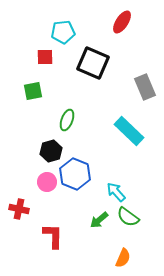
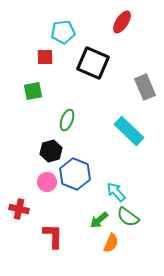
orange semicircle: moved 12 px left, 15 px up
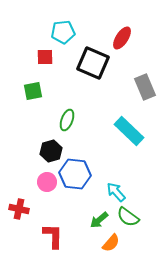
red ellipse: moved 16 px down
blue hexagon: rotated 16 degrees counterclockwise
orange semicircle: rotated 18 degrees clockwise
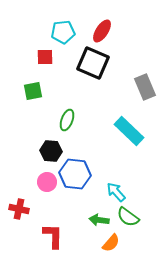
red ellipse: moved 20 px left, 7 px up
black hexagon: rotated 20 degrees clockwise
green arrow: rotated 48 degrees clockwise
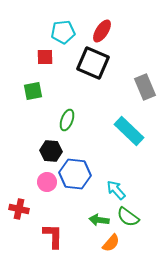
cyan arrow: moved 2 px up
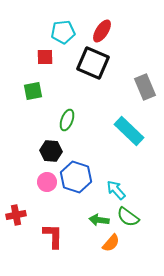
blue hexagon: moved 1 px right, 3 px down; rotated 12 degrees clockwise
red cross: moved 3 px left, 6 px down; rotated 24 degrees counterclockwise
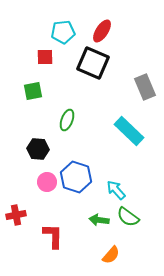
black hexagon: moved 13 px left, 2 px up
orange semicircle: moved 12 px down
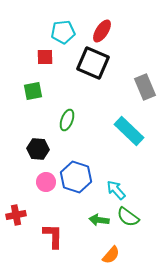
pink circle: moved 1 px left
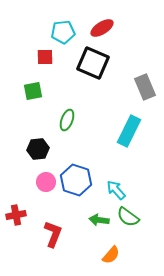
red ellipse: moved 3 px up; rotated 25 degrees clockwise
cyan rectangle: rotated 72 degrees clockwise
black hexagon: rotated 10 degrees counterclockwise
blue hexagon: moved 3 px down
red L-shape: moved 2 px up; rotated 20 degrees clockwise
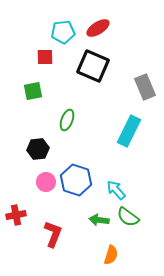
red ellipse: moved 4 px left
black square: moved 3 px down
orange semicircle: rotated 24 degrees counterclockwise
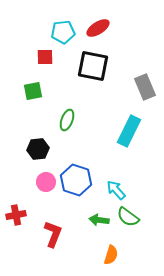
black square: rotated 12 degrees counterclockwise
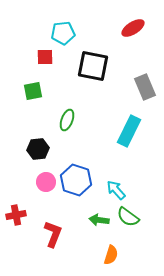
red ellipse: moved 35 px right
cyan pentagon: moved 1 px down
